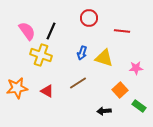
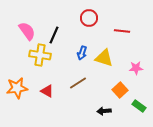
black line: moved 3 px right, 4 px down
yellow cross: moved 1 px left; rotated 10 degrees counterclockwise
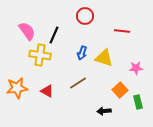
red circle: moved 4 px left, 2 px up
green rectangle: moved 1 px left, 4 px up; rotated 40 degrees clockwise
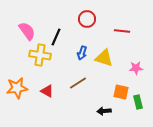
red circle: moved 2 px right, 3 px down
black line: moved 2 px right, 2 px down
orange square: moved 1 px right, 2 px down; rotated 35 degrees counterclockwise
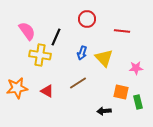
yellow triangle: rotated 30 degrees clockwise
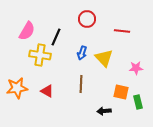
pink semicircle: rotated 66 degrees clockwise
brown line: moved 3 px right, 1 px down; rotated 54 degrees counterclockwise
